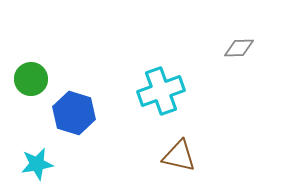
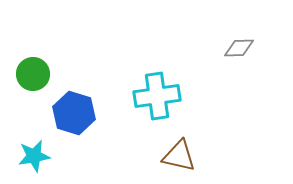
green circle: moved 2 px right, 5 px up
cyan cross: moved 4 px left, 5 px down; rotated 12 degrees clockwise
cyan star: moved 3 px left, 8 px up
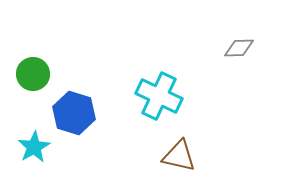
cyan cross: moved 2 px right; rotated 33 degrees clockwise
cyan star: moved 9 px up; rotated 20 degrees counterclockwise
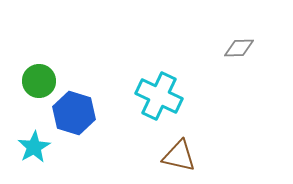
green circle: moved 6 px right, 7 px down
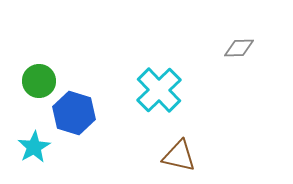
cyan cross: moved 6 px up; rotated 21 degrees clockwise
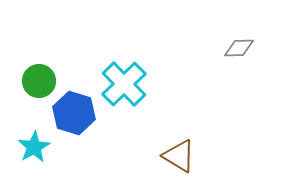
cyan cross: moved 35 px left, 6 px up
brown triangle: rotated 18 degrees clockwise
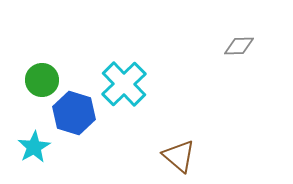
gray diamond: moved 2 px up
green circle: moved 3 px right, 1 px up
brown triangle: rotated 9 degrees clockwise
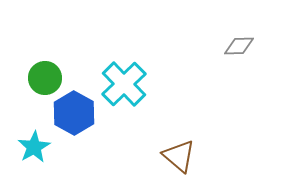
green circle: moved 3 px right, 2 px up
blue hexagon: rotated 12 degrees clockwise
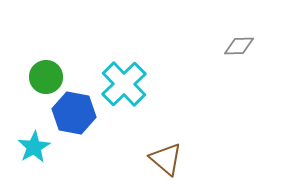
green circle: moved 1 px right, 1 px up
blue hexagon: rotated 18 degrees counterclockwise
brown triangle: moved 13 px left, 3 px down
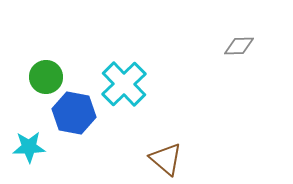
cyan star: moved 5 px left; rotated 28 degrees clockwise
